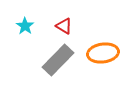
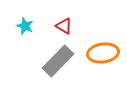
cyan star: rotated 12 degrees counterclockwise
gray rectangle: moved 1 px down
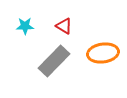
cyan star: rotated 24 degrees counterclockwise
gray rectangle: moved 4 px left
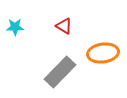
cyan star: moved 10 px left, 1 px down
gray rectangle: moved 6 px right, 11 px down
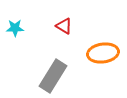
cyan star: moved 1 px down
gray rectangle: moved 7 px left, 4 px down; rotated 12 degrees counterclockwise
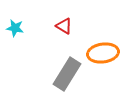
cyan star: rotated 12 degrees clockwise
gray rectangle: moved 14 px right, 2 px up
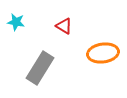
cyan star: moved 1 px right, 6 px up
gray rectangle: moved 27 px left, 6 px up
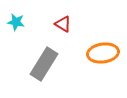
red triangle: moved 1 px left, 2 px up
gray rectangle: moved 4 px right, 4 px up
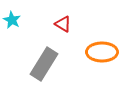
cyan star: moved 4 px left, 2 px up; rotated 18 degrees clockwise
orange ellipse: moved 1 px left, 1 px up; rotated 8 degrees clockwise
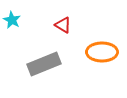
red triangle: moved 1 px down
gray rectangle: rotated 36 degrees clockwise
